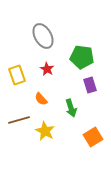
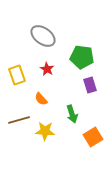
gray ellipse: rotated 25 degrees counterclockwise
green arrow: moved 1 px right, 6 px down
yellow star: rotated 24 degrees counterclockwise
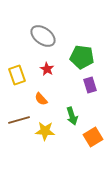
green arrow: moved 2 px down
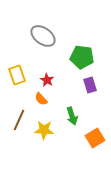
red star: moved 11 px down
brown line: rotated 50 degrees counterclockwise
yellow star: moved 1 px left, 1 px up
orange square: moved 2 px right, 1 px down
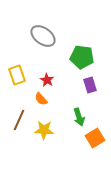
green arrow: moved 7 px right, 1 px down
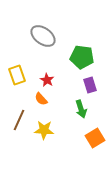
green arrow: moved 2 px right, 8 px up
